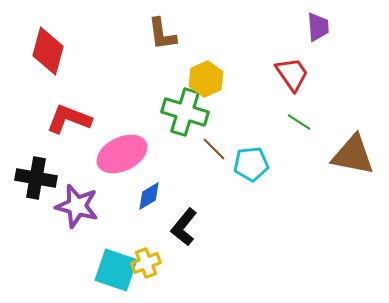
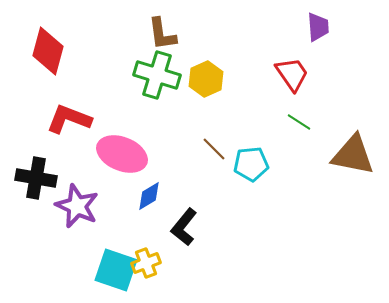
green cross: moved 28 px left, 37 px up
pink ellipse: rotated 48 degrees clockwise
purple star: rotated 9 degrees clockwise
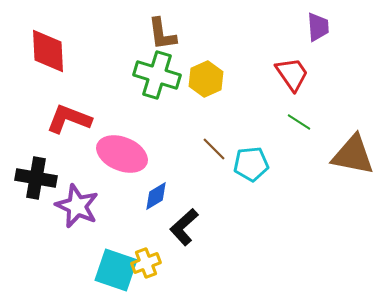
red diamond: rotated 18 degrees counterclockwise
blue diamond: moved 7 px right
black L-shape: rotated 9 degrees clockwise
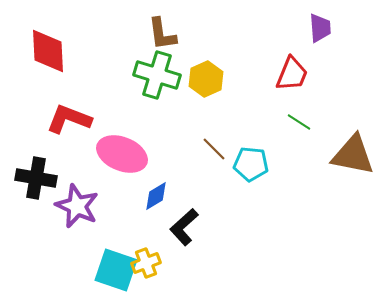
purple trapezoid: moved 2 px right, 1 px down
red trapezoid: rotated 57 degrees clockwise
cyan pentagon: rotated 12 degrees clockwise
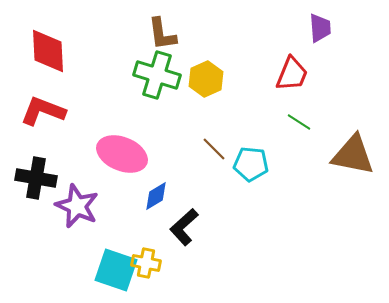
red L-shape: moved 26 px left, 8 px up
yellow cross: rotated 32 degrees clockwise
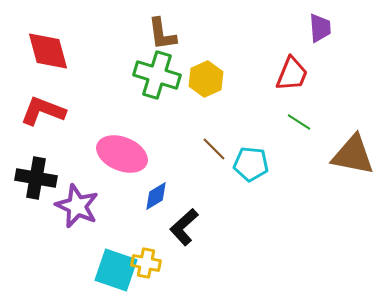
red diamond: rotated 12 degrees counterclockwise
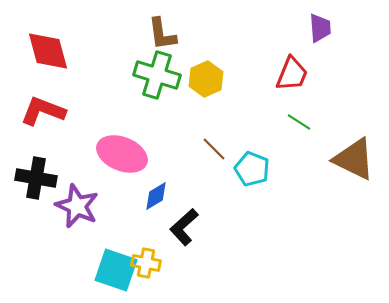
brown triangle: moved 1 px right, 4 px down; rotated 15 degrees clockwise
cyan pentagon: moved 1 px right, 5 px down; rotated 16 degrees clockwise
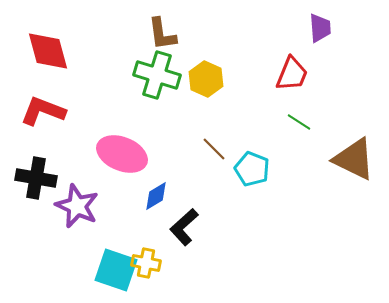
yellow hexagon: rotated 12 degrees counterclockwise
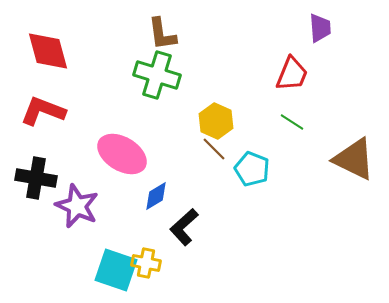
yellow hexagon: moved 10 px right, 42 px down
green line: moved 7 px left
pink ellipse: rotated 9 degrees clockwise
